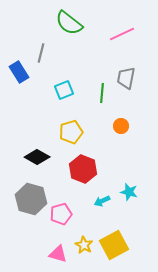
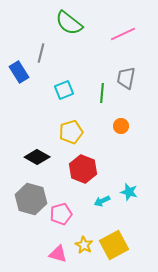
pink line: moved 1 px right
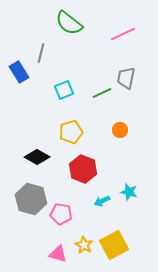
green line: rotated 60 degrees clockwise
orange circle: moved 1 px left, 4 px down
pink pentagon: rotated 25 degrees clockwise
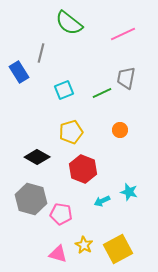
yellow square: moved 4 px right, 4 px down
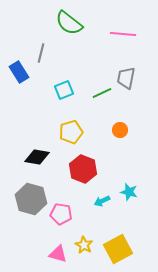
pink line: rotated 30 degrees clockwise
black diamond: rotated 20 degrees counterclockwise
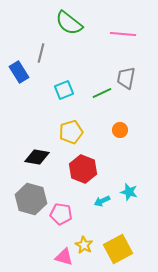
pink triangle: moved 6 px right, 3 px down
